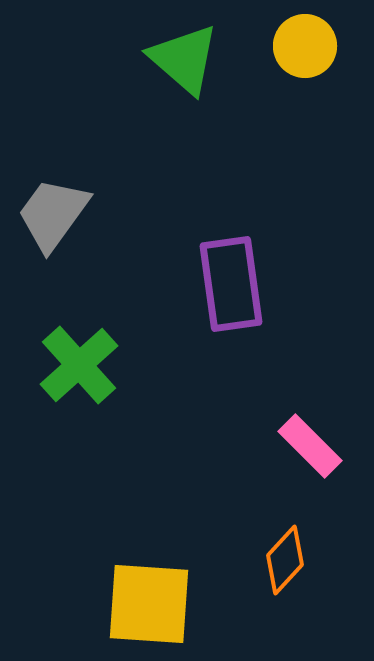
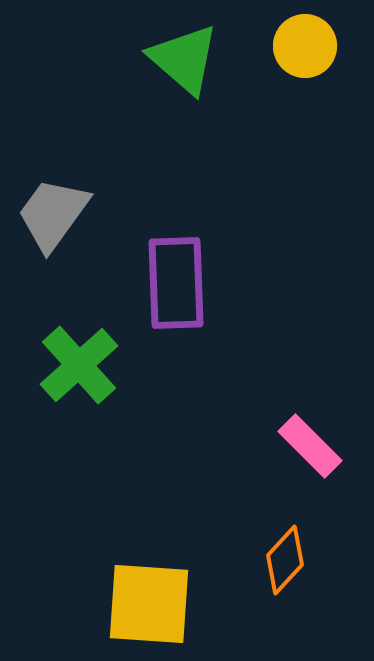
purple rectangle: moved 55 px left, 1 px up; rotated 6 degrees clockwise
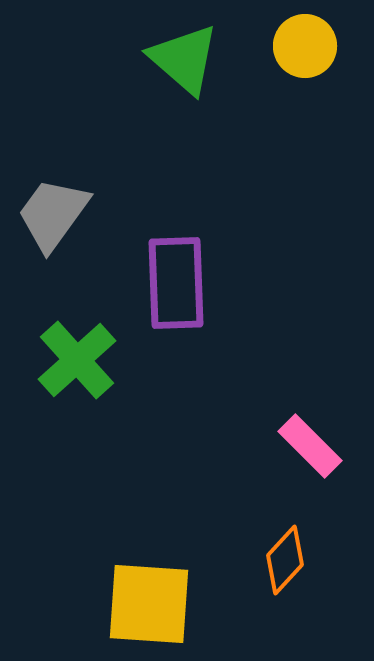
green cross: moved 2 px left, 5 px up
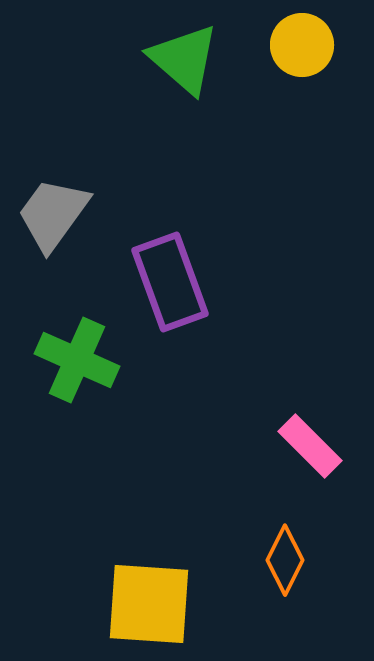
yellow circle: moved 3 px left, 1 px up
purple rectangle: moved 6 px left, 1 px up; rotated 18 degrees counterclockwise
green cross: rotated 24 degrees counterclockwise
orange diamond: rotated 16 degrees counterclockwise
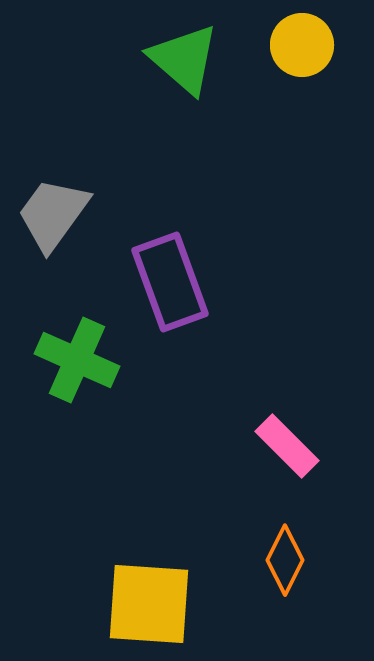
pink rectangle: moved 23 px left
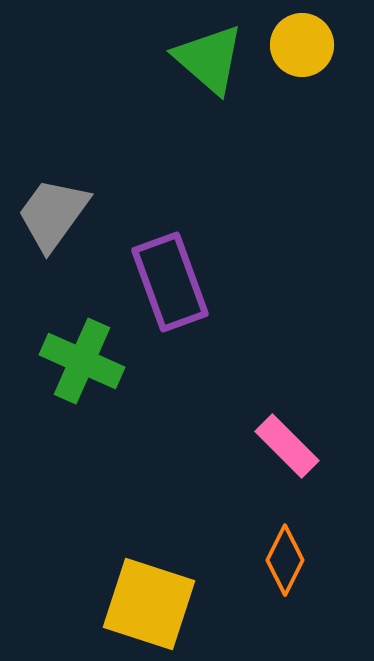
green triangle: moved 25 px right
green cross: moved 5 px right, 1 px down
yellow square: rotated 14 degrees clockwise
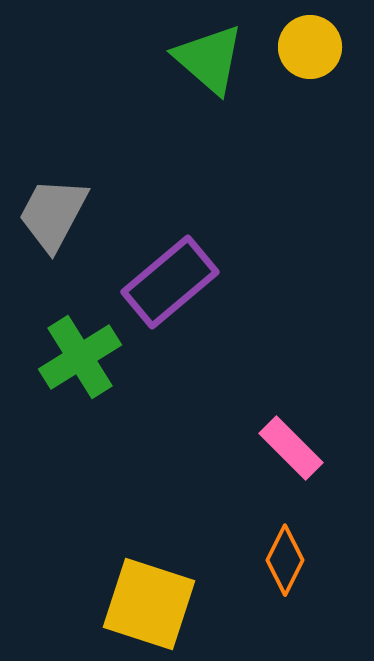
yellow circle: moved 8 px right, 2 px down
gray trapezoid: rotated 8 degrees counterclockwise
purple rectangle: rotated 70 degrees clockwise
green cross: moved 2 px left, 4 px up; rotated 34 degrees clockwise
pink rectangle: moved 4 px right, 2 px down
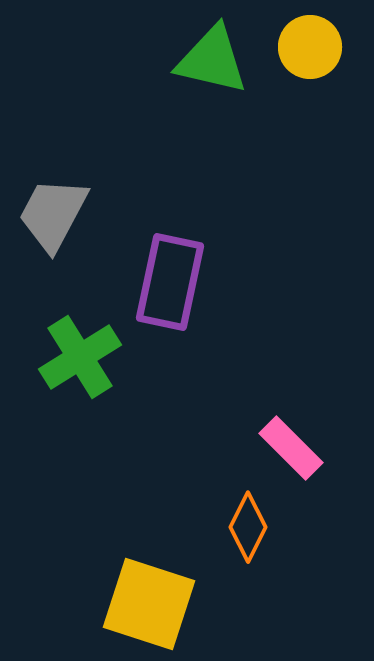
green triangle: moved 3 px right, 1 px down; rotated 28 degrees counterclockwise
purple rectangle: rotated 38 degrees counterclockwise
orange diamond: moved 37 px left, 33 px up
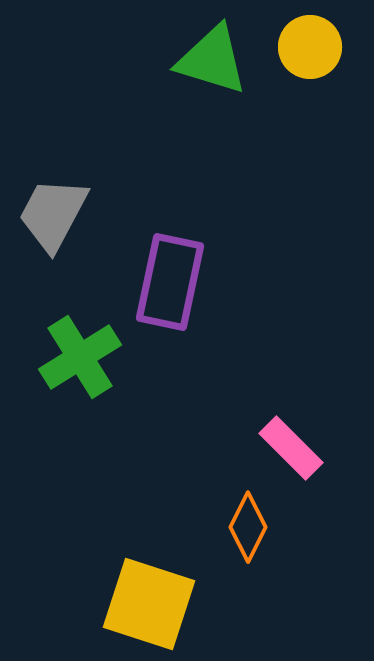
green triangle: rotated 4 degrees clockwise
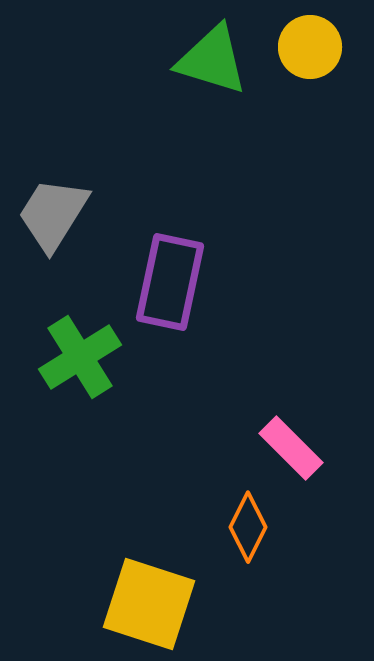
gray trapezoid: rotated 4 degrees clockwise
